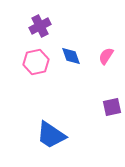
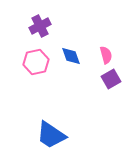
pink semicircle: moved 1 px up; rotated 132 degrees clockwise
purple square: moved 1 px left, 28 px up; rotated 18 degrees counterclockwise
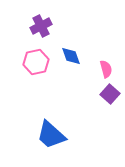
purple cross: moved 1 px right
pink semicircle: moved 14 px down
purple square: moved 1 px left, 15 px down; rotated 18 degrees counterclockwise
blue trapezoid: rotated 8 degrees clockwise
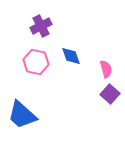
pink hexagon: rotated 25 degrees clockwise
blue trapezoid: moved 29 px left, 20 px up
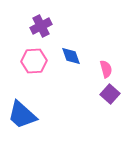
pink hexagon: moved 2 px left, 1 px up; rotated 15 degrees counterclockwise
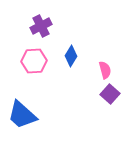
blue diamond: rotated 50 degrees clockwise
pink semicircle: moved 1 px left, 1 px down
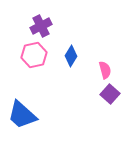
pink hexagon: moved 6 px up; rotated 10 degrees counterclockwise
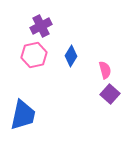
blue trapezoid: moved 1 px right; rotated 120 degrees counterclockwise
